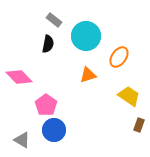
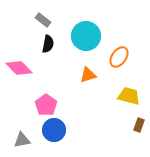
gray rectangle: moved 11 px left
pink diamond: moved 9 px up
yellow trapezoid: rotated 20 degrees counterclockwise
gray triangle: rotated 42 degrees counterclockwise
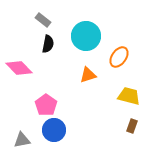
brown rectangle: moved 7 px left, 1 px down
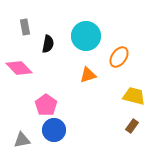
gray rectangle: moved 18 px left, 7 px down; rotated 42 degrees clockwise
yellow trapezoid: moved 5 px right
brown rectangle: rotated 16 degrees clockwise
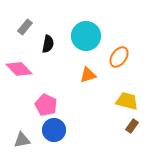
gray rectangle: rotated 49 degrees clockwise
pink diamond: moved 1 px down
yellow trapezoid: moved 7 px left, 5 px down
pink pentagon: rotated 10 degrees counterclockwise
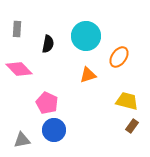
gray rectangle: moved 8 px left, 2 px down; rotated 35 degrees counterclockwise
pink pentagon: moved 1 px right, 2 px up
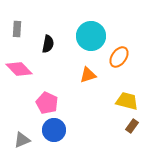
cyan circle: moved 5 px right
gray triangle: rotated 12 degrees counterclockwise
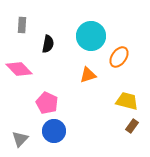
gray rectangle: moved 5 px right, 4 px up
blue circle: moved 1 px down
gray triangle: moved 2 px left, 1 px up; rotated 24 degrees counterclockwise
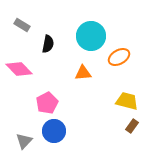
gray rectangle: rotated 63 degrees counterclockwise
orange ellipse: rotated 25 degrees clockwise
orange triangle: moved 5 px left, 2 px up; rotated 12 degrees clockwise
pink pentagon: rotated 20 degrees clockwise
gray triangle: moved 4 px right, 2 px down
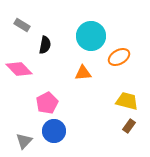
black semicircle: moved 3 px left, 1 px down
brown rectangle: moved 3 px left
